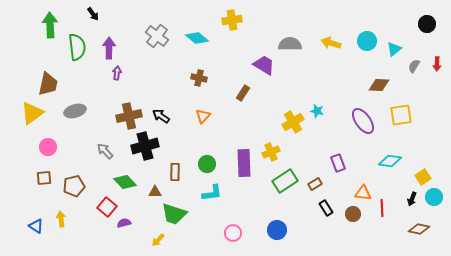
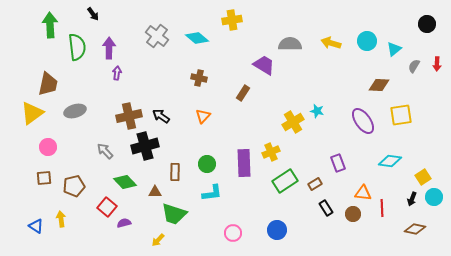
brown diamond at (419, 229): moved 4 px left
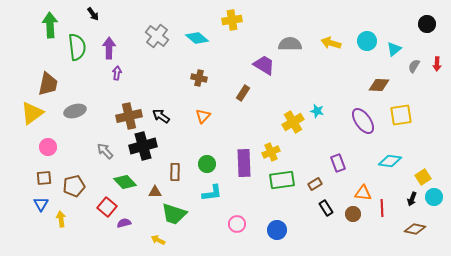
black cross at (145, 146): moved 2 px left
green rectangle at (285, 181): moved 3 px left, 1 px up; rotated 25 degrees clockwise
blue triangle at (36, 226): moved 5 px right, 22 px up; rotated 28 degrees clockwise
pink circle at (233, 233): moved 4 px right, 9 px up
yellow arrow at (158, 240): rotated 72 degrees clockwise
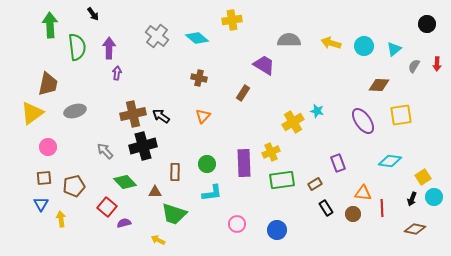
cyan circle at (367, 41): moved 3 px left, 5 px down
gray semicircle at (290, 44): moved 1 px left, 4 px up
brown cross at (129, 116): moved 4 px right, 2 px up
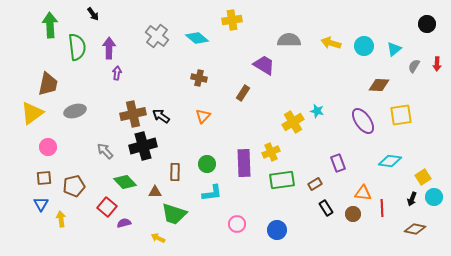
yellow arrow at (158, 240): moved 2 px up
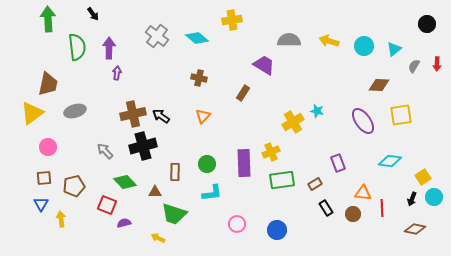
green arrow at (50, 25): moved 2 px left, 6 px up
yellow arrow at (331, 43): moved 2 px left, 2 px up
red square at (107, 207): moved 2 px up; rotated 18 degrees counterclockwise
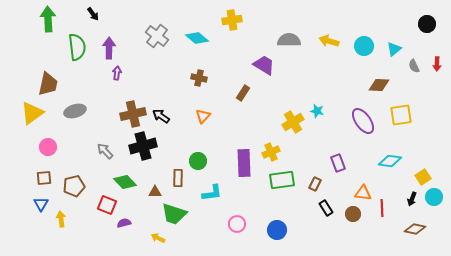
gray semicircle at (414, 66): rotated 56 degrees counterclockwise
green circle at (207, 164): moved 9 px left, 3 px up
brown rectangle at (175, 172): moved 3 px right, 6 px down
brown rectangle at (315, 184): rotated 32 degrees counterclockwise
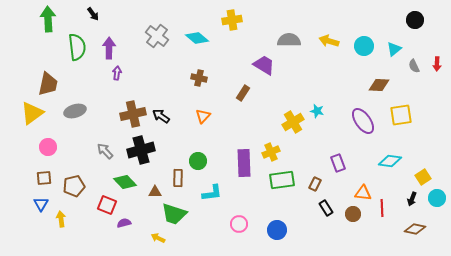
black circle at (427, 24): moved 12 px left, 4 px up
black cross at (143, 146): moved 2 px left, 4 px down
cyan circle at (434, 197): moved 3 px right, 1 px down
pink circle at (237, 224): moved 2 px right
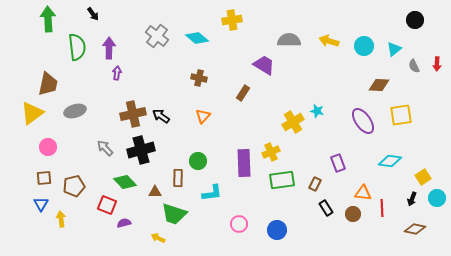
gray arrow at (105, 151): moved 3 px up
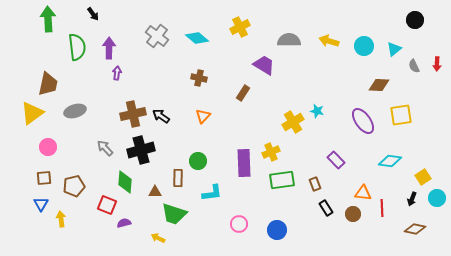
yellow cross at (232, 20): moved 8 px right, 7 px down; rotated 18 degrees counterclockwise
purple rectangle at (338, 163): moved 2 px left, 3 px up; rotated 24 degrees counterclockwise
green diamond at (125, 182): rotated 50 degrees clockwise
brown rectangle at (315, 184): rotated 48 degrees counterclockwise
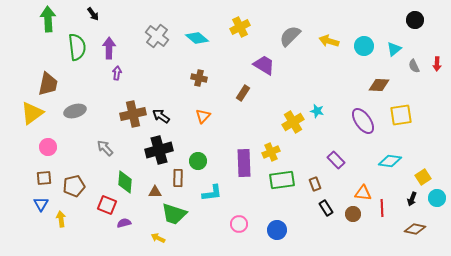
gray semicircle at (289, 40): moved 1 px right, 4 px up; rotated 45 degrees counterclockwise
black cross at (141, 150): moved 18 px right
